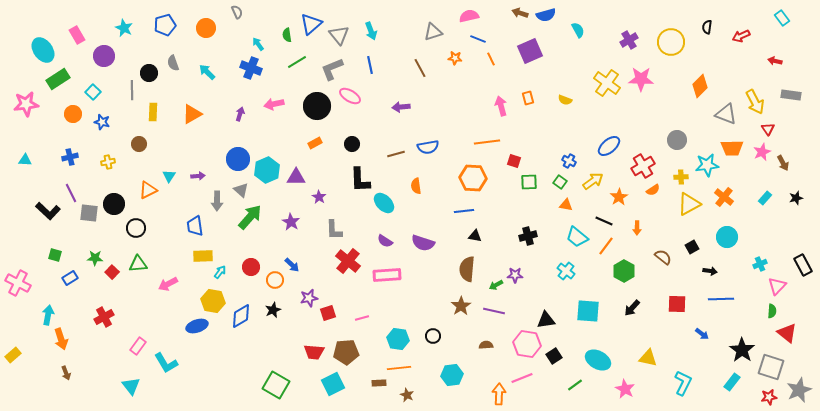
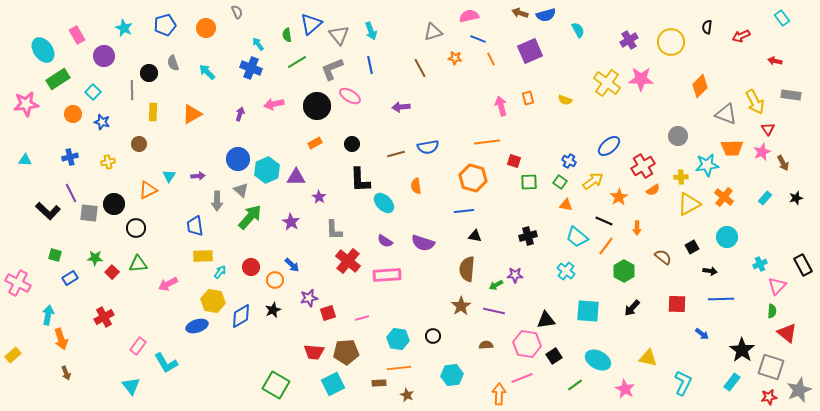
gray circle at (677, 140): moved 1 px right, 4 px up
orange hexagon at (473, 178): rotated 12 degrees clockwise
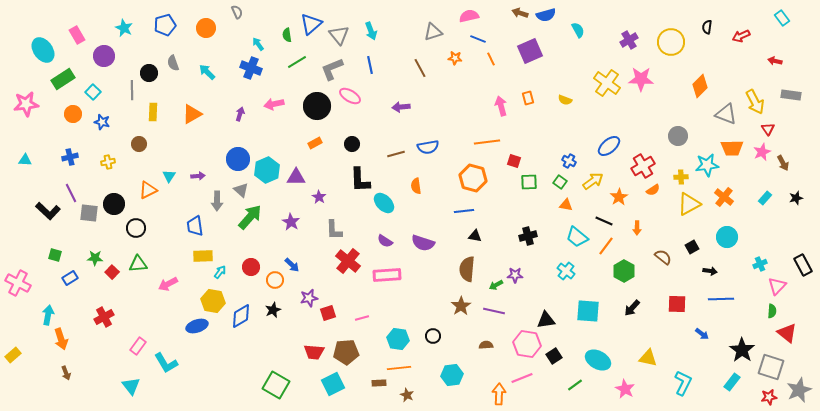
green rectangle at (58, 79): moved 5 px right
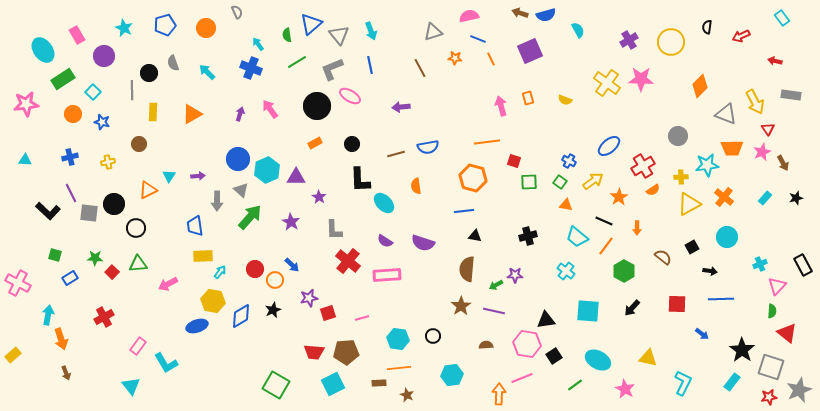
pink arrow at (274, 104): moved 4 px left, 5 px down; rotated 66 degrees clockwise
red circle at (251, 267): moved 4 px right, 2 px down
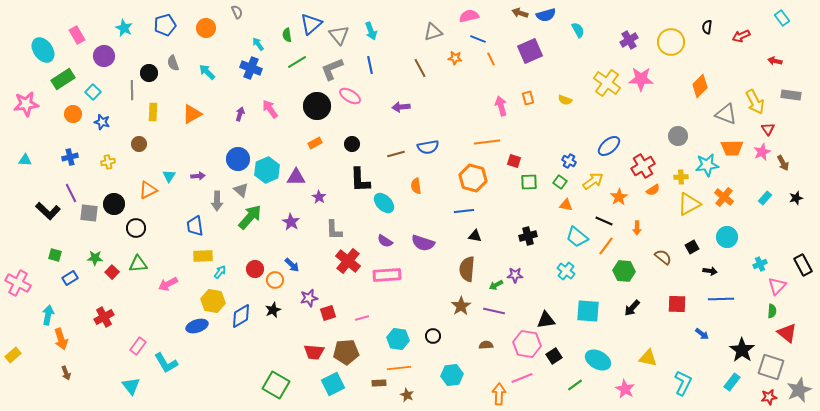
green hexagon at (624, 271): rotated 25 degrees counterclockwise
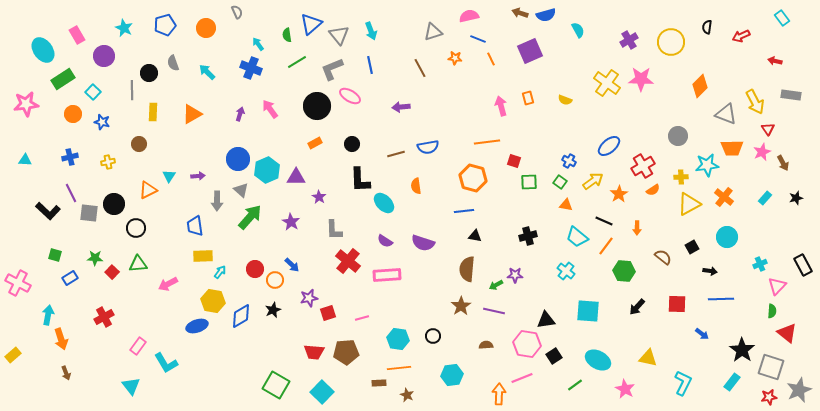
orange star at (619, 197): moved 3 px up
black arrow at (632, 308): moved 5 px right, 1 px up
cyan square at (333, 384): moved 11 px left, 8 px down; rotated 20 degrees counterclockwise
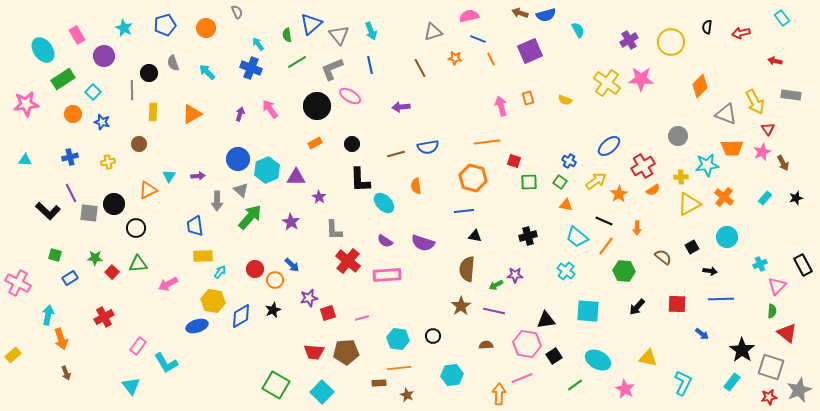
red arrow at (741, 36): moved 3 px up; rotated 12 degrees clockwise
yellow arrow at (593, 181): moved 3 px right
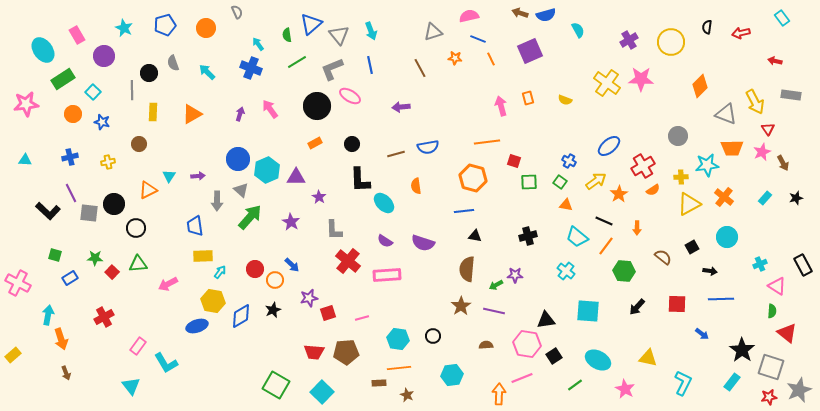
pink triangle at (777, 286): rotated 42 degrees counterclockwise
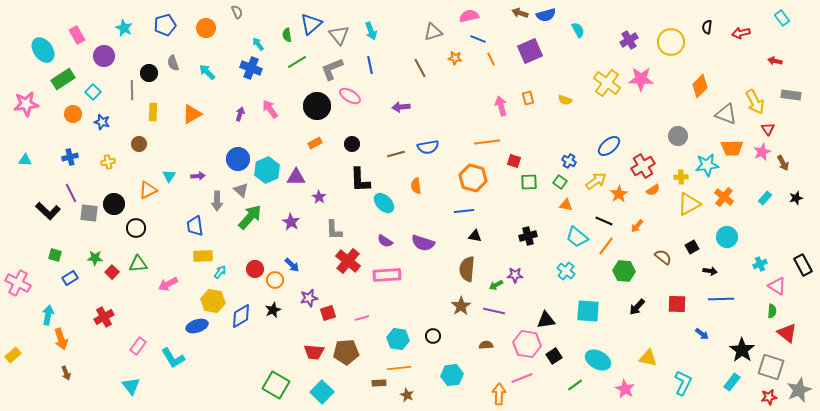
orange arrow at (637, 228): moved 2 px up; rotated 40 degrees clockwise
cyan L-shape at (166, 363): moved 7 px right, 5 px up
